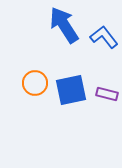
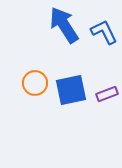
blue L-shape: moved 5 px up; rotated 12 degrees clockwise
purple rectangle: rotated 35 degrees counterclockwise
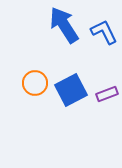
blue square: rotated 16 degrees counterclockwise
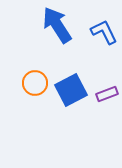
blue arrow: moved 7 px left
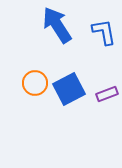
blue L-shape: rotated 16 degrees clockwise
blue square: moved 2 px left, 1 px up
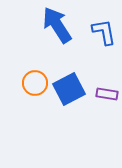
purple rectangle: rotated 30 degrees clockwise
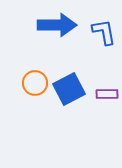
blue arrow: rotated 123 degrees clockwise
purple rectangle: rotated 10 degrees counterclockwise
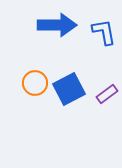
purple rectangle: rotated 35 degrees counterclockwise
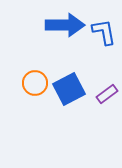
blue arrow: moved 8 px right
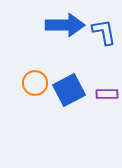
blue square: moved 1 px down
purple rectangle: rotated 35 degrees clockwise
